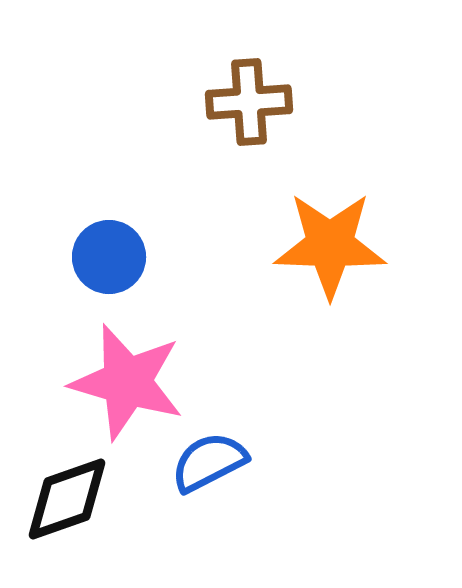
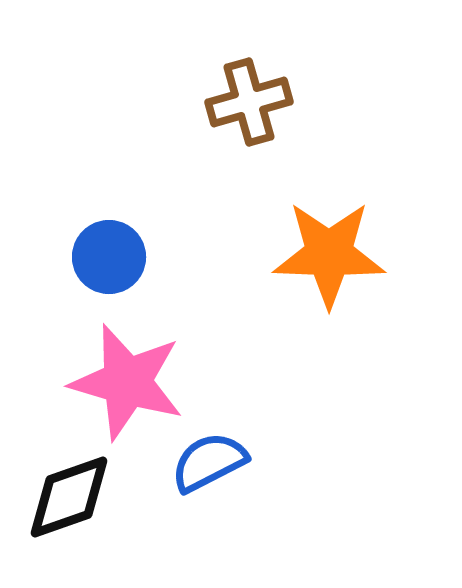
brown cross: rotated 12 degrees counterclockwise
orange star: moved 1 px left, 9 px down
black diamond: moved 2 px right, 2 px up
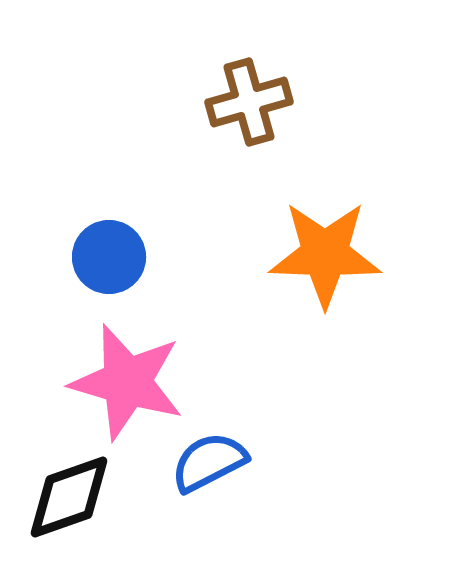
orange star: moved 4 px left
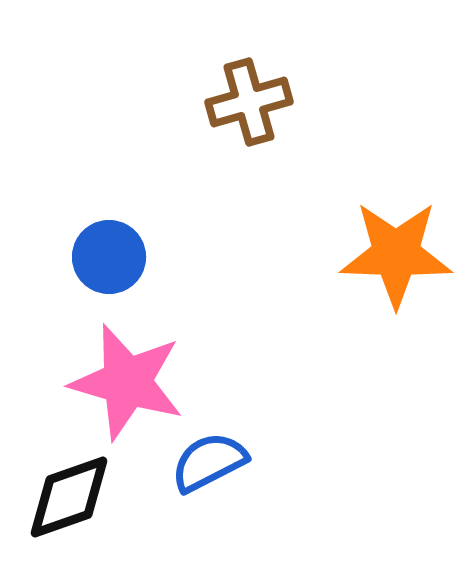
orange star: moved 71 px right
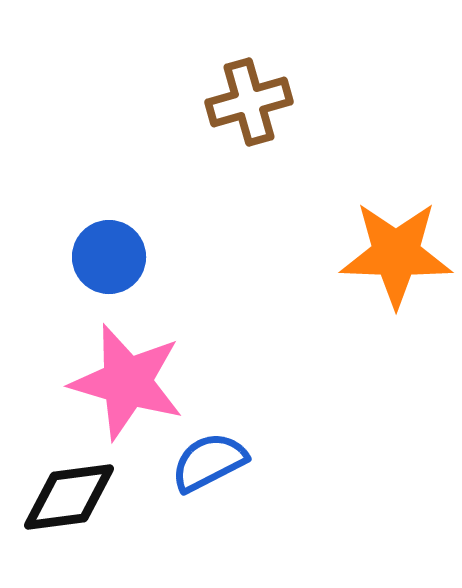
black diamond: rotated 12 degrees clockwise
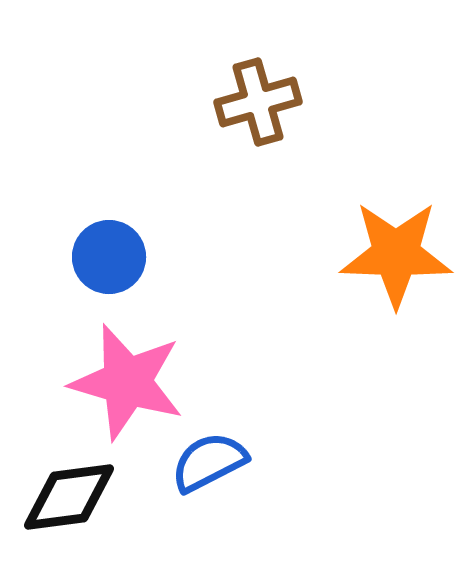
brown cross: moved 9 px right
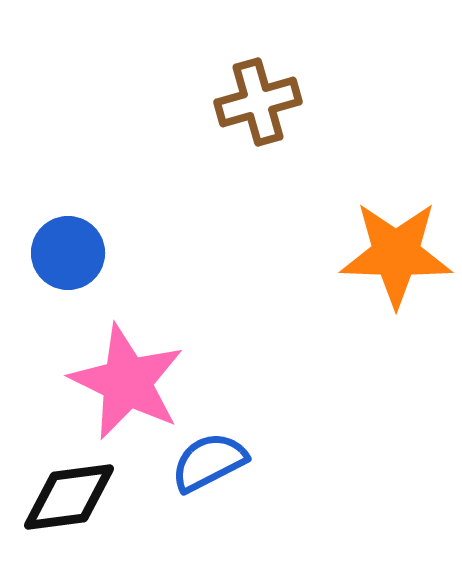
blue circle: moved 41 px left, 4 px up
pink star: rotated 10 degrees clockwise
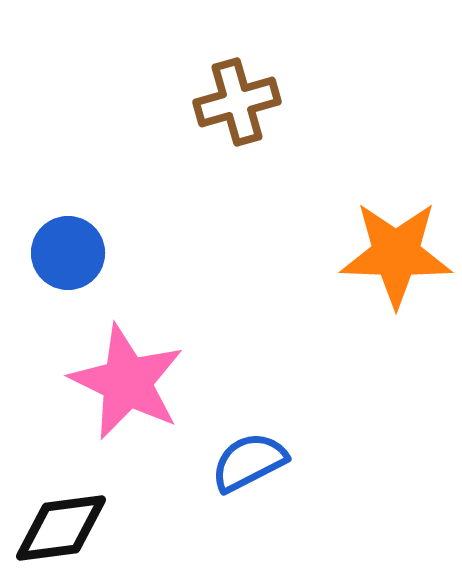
brown cross: moved 21 px left
blue semicircle: moved 40 px right
black diamond: moved 8 px left, 31 px down
